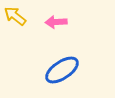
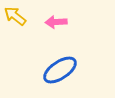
blue ellipse: moved 2 px left
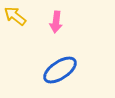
pink arrow: rotated 80 degrees counterclockwise
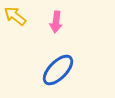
blue ellipse: moved 2 px left; rotated 12 degrees counterclockwise
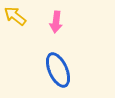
blue ellipse: rotated 68 degrees counterclockwise
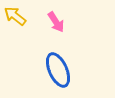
pink arrow: rotated 40 degrees counterclockwise
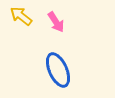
yellow arrow: moved 6 px right
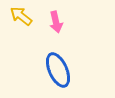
pink arrow: rotated 20 degrees clockwise
